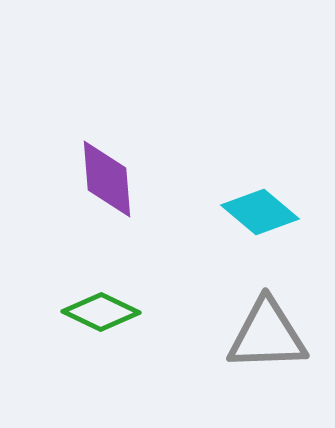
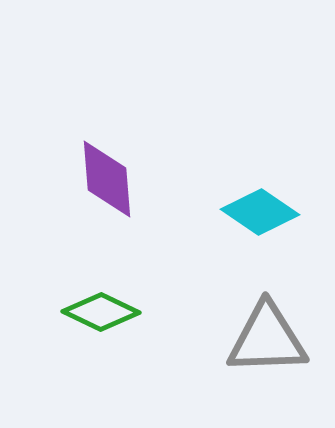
cyan diamond: rotated 6 degrees counterclockwise
gray triangle: moved 4 px down
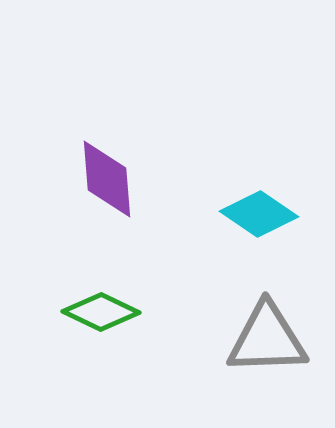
cyan diamond: moved 1 px left, 2 px down
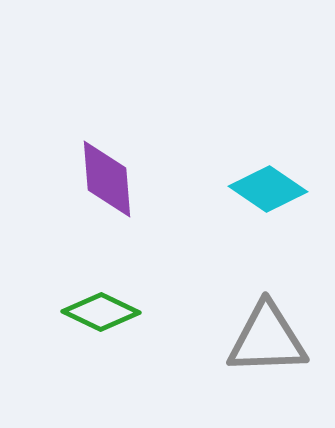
cyan diamond: moved 9 px right, 25 px up
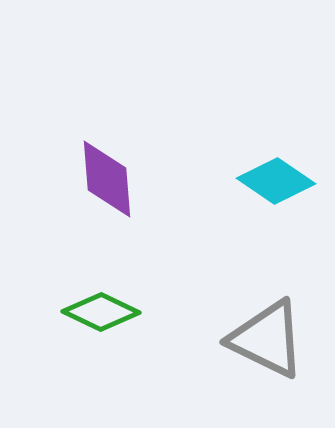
cyan diamond: moved 8 px right, 8 px up
gray triangle: rotated 28 degrees clockwise
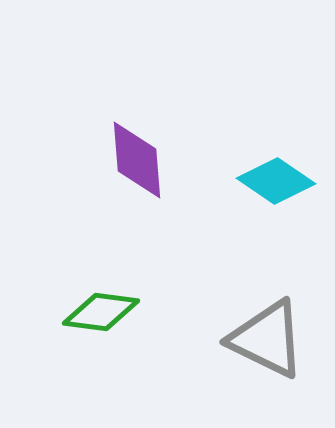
purple diamond: moved 30 px right, 19 px up
green diamond: rotated 18 degrees counterclockwise
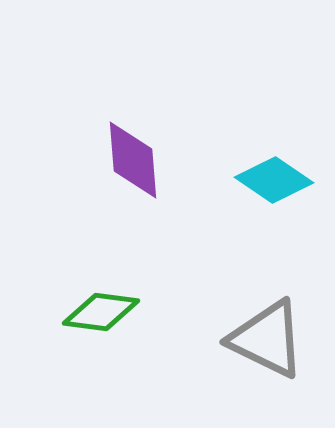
purple diamond: moved 4 px left
cyan diamond: moved 2 px left, 1 px up
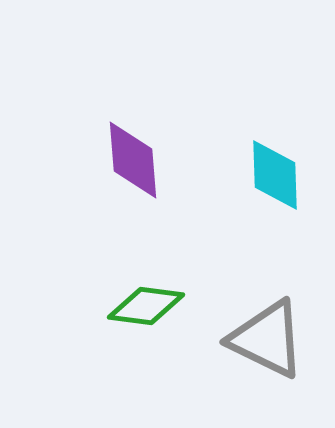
cyan diamond: moved 1 px right, 5 px up; rotated 54 degrees clockwise
green diamond: moved 45 px right, 6 px up
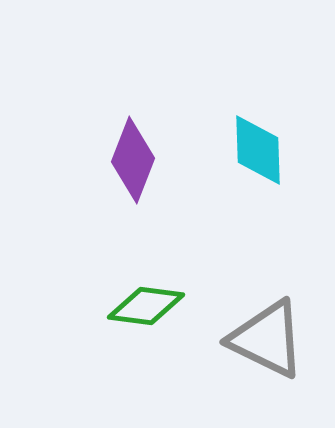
purple diamond: rotated 26 degrees clockwise
cyan diamond: moved 17 px left, 25 px up
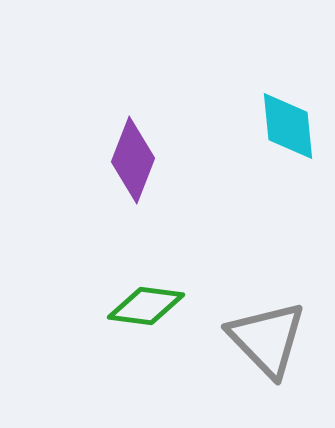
cyan diamond: moved 30 px right, 24 px up; rotated 4 degrees counterclockwise
gray triangle: rotated 20 degrees clockwise
